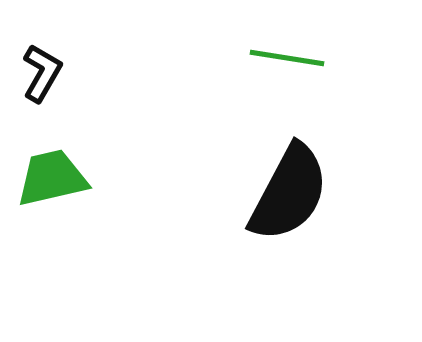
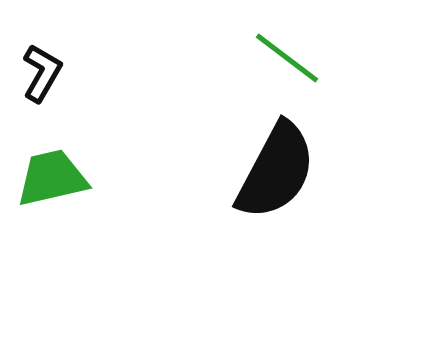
green line: rotated 28 degrees clockwise
black semicircle: moved 13 px left, 22 px up
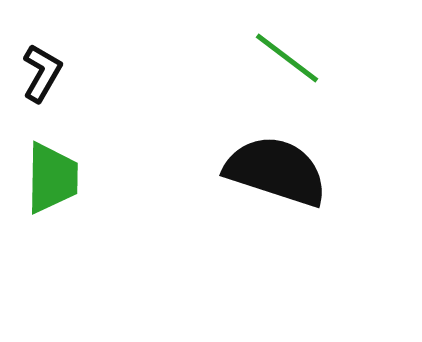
black semicircle: rotated 100 degrees counterclockwise
green trapezoid: rotated 104 degrees clockwise
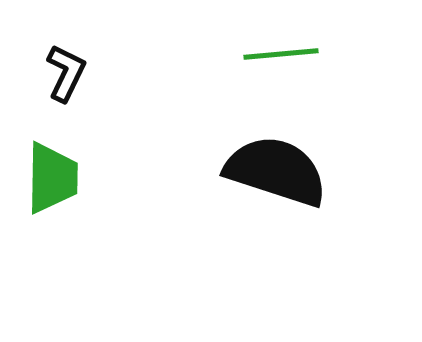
green line: moved 6 px left, 4 px up; rotated 42 degrees counterclockwise
black L-shape: moved 24 px right; rotated 4 degrees counterclockwise
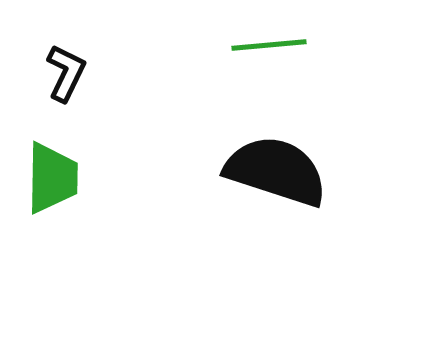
green line: moved 12 px left, 9 px up
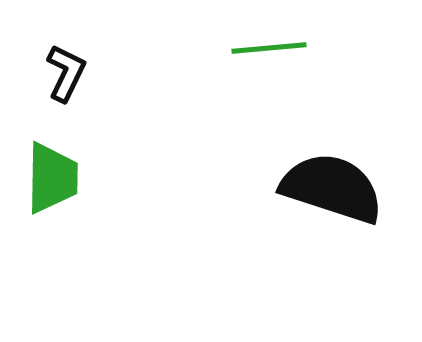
green line: moved 3 px down
black semicircle: moved 56 px right, 17 px down
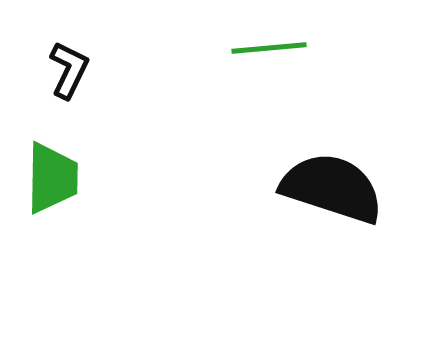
black L-shape: moved 3 px right, 3 px up
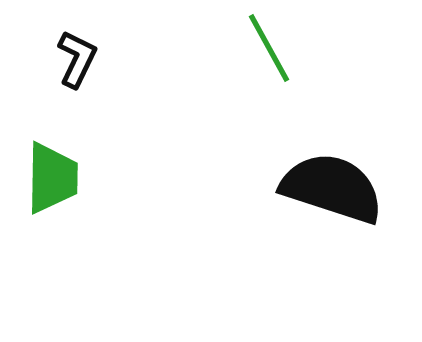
green line: rotated 66 degrees clockwise
black L-shape: moved 8 px right, 11 px up
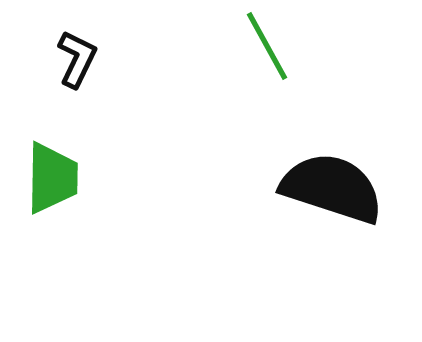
green line: moved 2 px left, 2 px up
